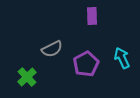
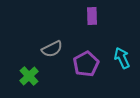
green cross: moved 2 px right, 1 px up
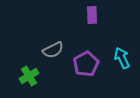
purple rectangle: moved 1 px up
gray semicircle: moved 1 px right, 1 px down
green cross: rotated 12 degrees clockwise
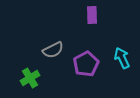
green cross: moved 1 px right, 2 px down
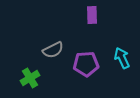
purple pentagon: rotated 25 degrees clockwise
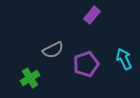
purple rectangle: rotated 42 degrees clockwise
cyan arrow: moved 2 px right, 1 px down
purple pentagon: rotated 15 degrees counterclockwise
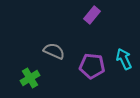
gray semicircle: moved 1 px right, 1 px down; rotated 130 degrees counterclockwise
purple pentagon: moved 6 px right, 2 px down; rotated 25 degrees clockwise
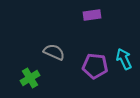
purple rectangle: rotated 42 degrees clockwise
gray semicircle: moved 1 px down
purple pentagon: moved 3 px right
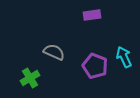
cyan arrow: moved 2 px up
purple pentagon: rotated 15 degrees clockwise
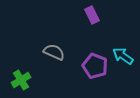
purple rectangle: rotated 72 degrees clockwise
cyan arrow: moved 1 px left, 1 px up; rotated 30 degrees counterclockwise
green cross: moved 9 px left, 2 px down
